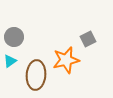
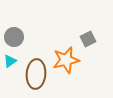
brown ellipse: moved 1 px up
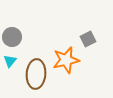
gray circle: moved 2 px left
cyan triangle: rotated 16 degrees counterclockwise
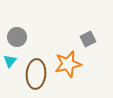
gray circle: moved 5 px right
orange star: moved 2 px right, 4 px down
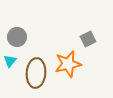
brown ellipse: moved 1 px up
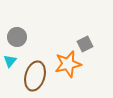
gray square: moved 3 px left, 5 px down
brown ellipse: moved 1 px left, 3 px down; rotated 12 degrees clockwise
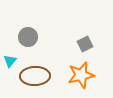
gray circle: moved 11 px right
orange star: moved 13 px right, 11 px down
brown ellipse: rotated 72 degrees clockwise
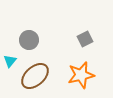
gray circle: moved 1 px right, 3 px down
gray square: moved 5 px up
brown ellipse: rotated 40 degrees counterclockwise
